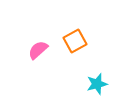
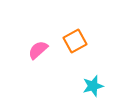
cyan star: moved 4 px left, 2 px down
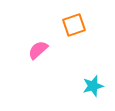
orange square: moved 1 px left, 16 px up; rotated 10 degrees clockwise
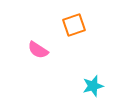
pink semicircle: rotated 105 degrees counterclockwise
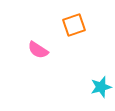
cyan star: moved 8 px right, 1 px down
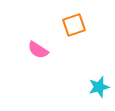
cyan star: moved 2 px left
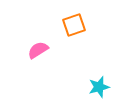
pink semicircle: rotated 115 degrees clockwise
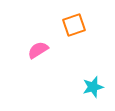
cyan star: moved 6 px left
